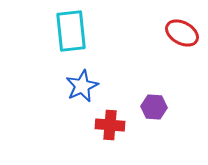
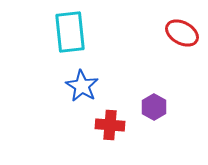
cyan rectangle: moved 1 px left, 1 px down
blue star: rotated 16 degrees counterclockwise
purple hexagon: rotated 25 degrees clockwise
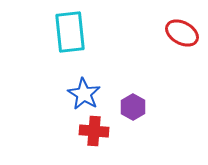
blue star: moved 2 px right, 8 px down
purple hexagon: moved 21 px left
red cross: moved 16 px left, 6 px down
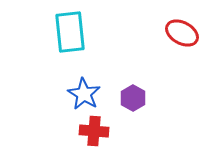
purple hexagon: moved 9 px up
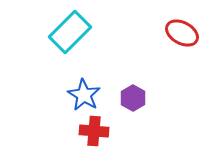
cyan rectangle: rotated 51 degrees clockwise
blue star: moved 1 px down
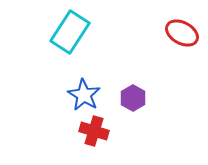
cyan rectangle: rotated 12 degrees counterclockwise
red cross: rotated 12 degrees clockwise
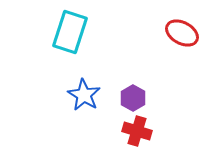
cyan rectangle: rotated 15 degrees counterclockwise
red cross: moved 43 px right
